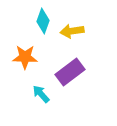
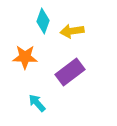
cyan arrow: moved 4 px left, 9 px down
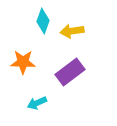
orange star: moved 2 px left, 5 px down
cyan arrow: rotated 72 degrees counterclockwise
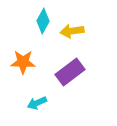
cyan diamond: rotated 10 degrees clockwise
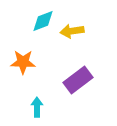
cyan diamond: rotated 40 degrees clockwise
purple rectangle: moved 8 px right, 8 px down
cyan arrow: moved 4 px down; rotated 114 degrees clockwise
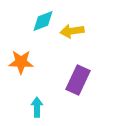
orange star: moved 2 px left
purple rectangle: rotated 28 degrees counterclockwise
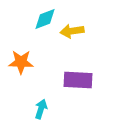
cyan diamond: moved 2 px right, 2 px up
purple rectangle: rotated 68 degrees clockwise
cyan arrow: moved 4 px right, 2 px down; rotated 18 degrees clockwise
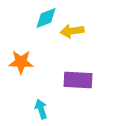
cyan diamond: moved 1 px right, 1 px up
cyan arrow: rotated 36 degrees counterclockwise
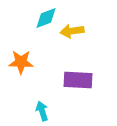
cyan arrow: moved 1 px right, 2 px down
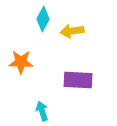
cyan diamond: moved 3 px left, 1 px down; rotated 40 degrees counterclockwise
